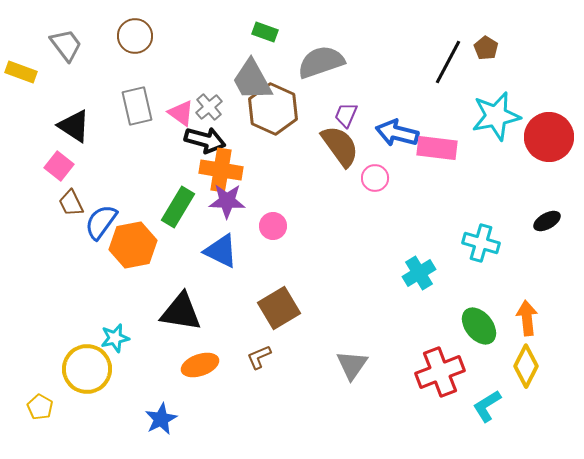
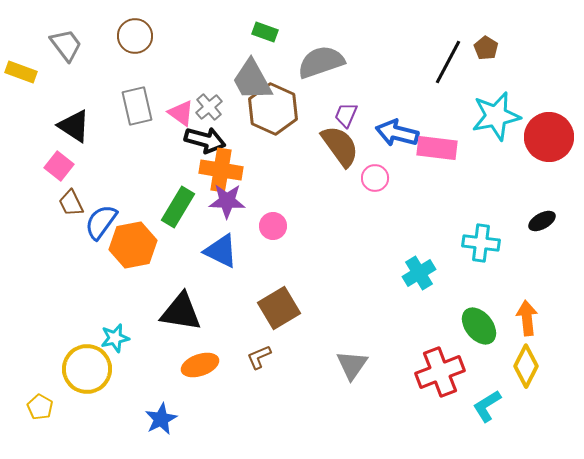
black ellipse at (547, 221): moved 5 px left
cyan cross at (481, 243): rotated 9 degrees counterclockwise
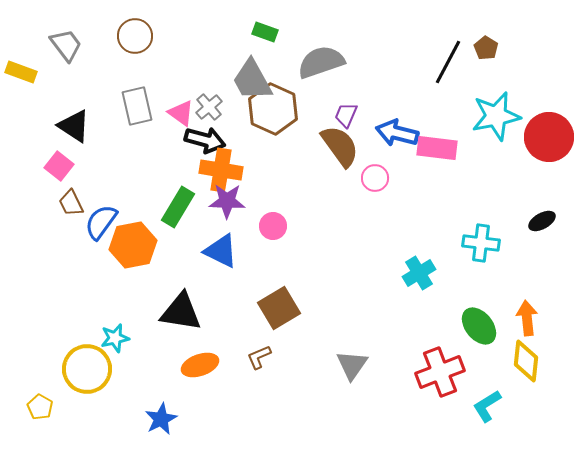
yellow diamond at (526, 366): moved 5 px up; rotated 21 degrees counterclockwise
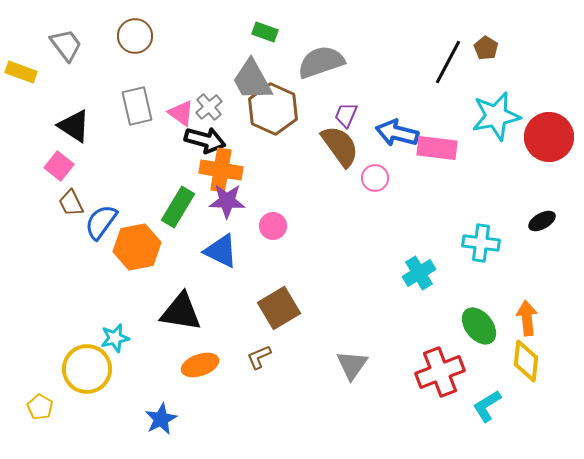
orange hexagon at (133, 245): moved 4 px right, 2 px down
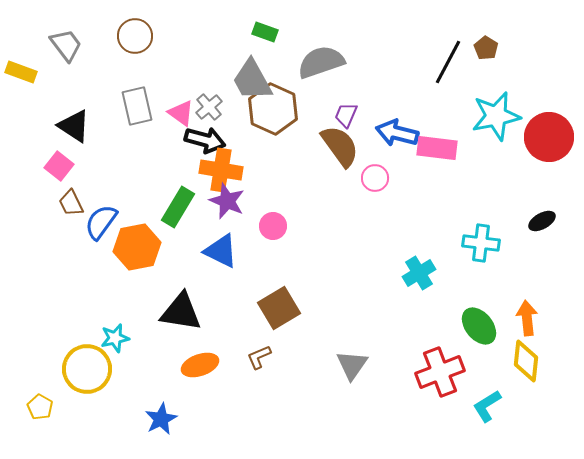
purple star at (227, 201): rotated 21 degrees clockwise
